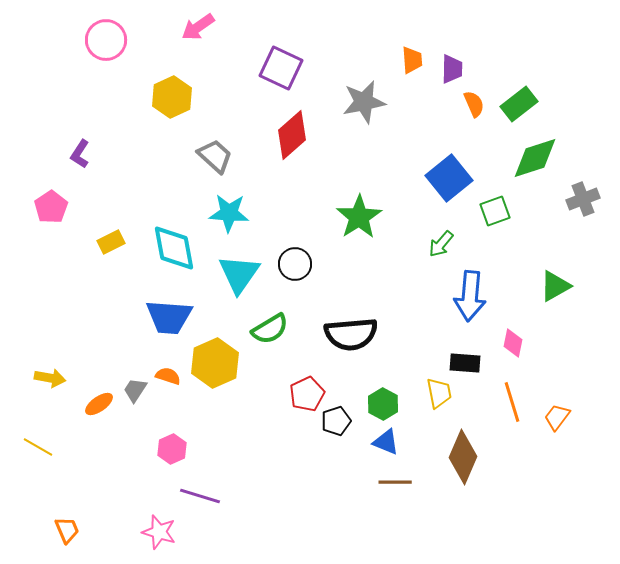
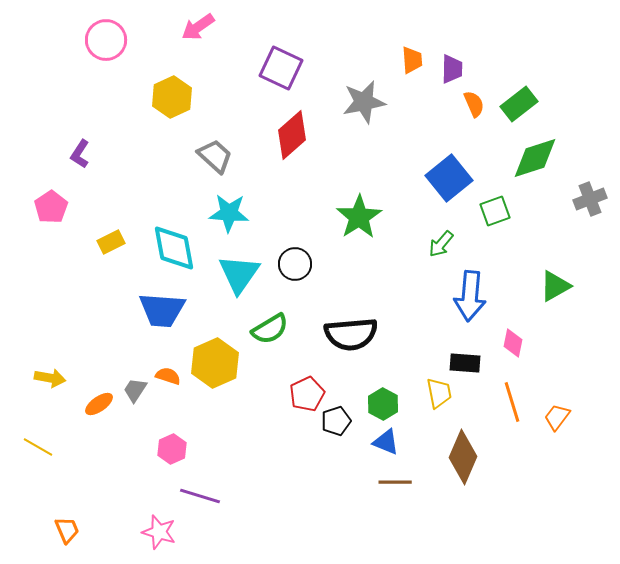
gray cross at (583, 199): moved 7 px right
blue trapezoid at (169, 317): moved 7 px left, 7 px up
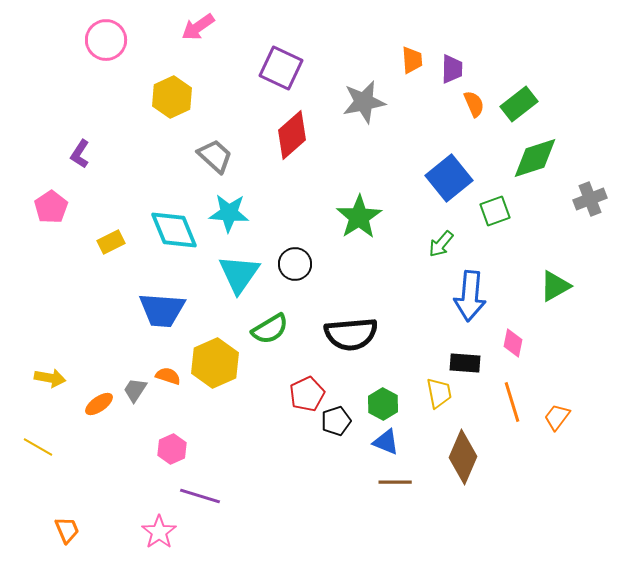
cyan diamond at (174, 248): moved 18 px up; rotated 12 degrees counterclockwise
pink star at (159, 532): rotated 20 degrees clockwise
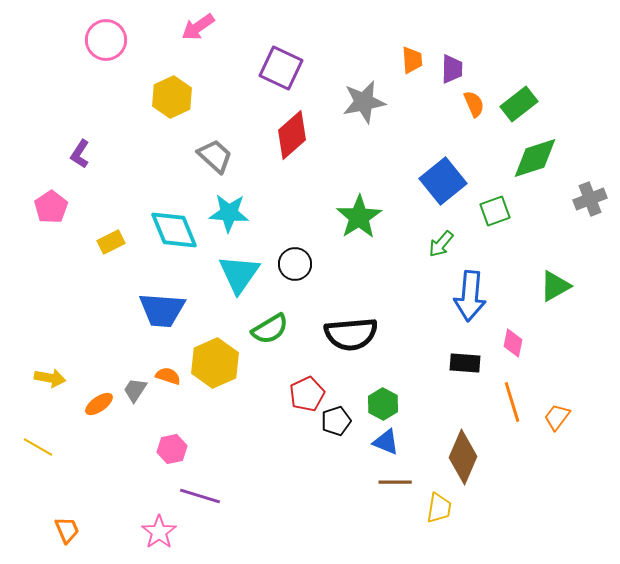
blue square at (449, 178): moved 6 px left, 3 px down
yellow trapezoid at (439, 393): moved 115 px down; rotated 20 degrees clockwise
pink hexagon at (172, 449): rotated 12 degrees clockwise
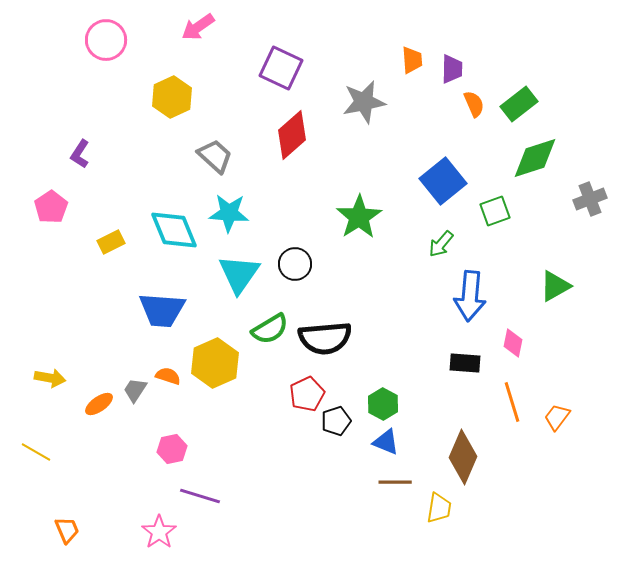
black semicircle at (351, 334): moved 26 px left, 4 px down
yellow line at (38, 447): moved 2 px left, 5 px down
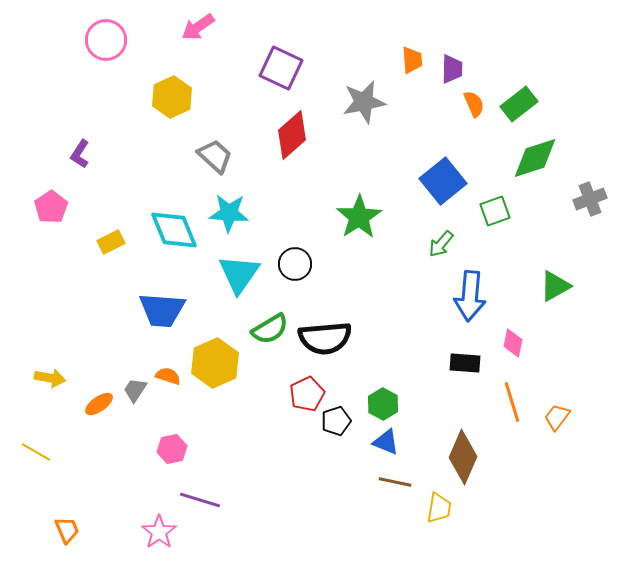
brown line at (395, 482): rotated 12 degrees clockwise
purple line at (200, 496): moved 4 px down
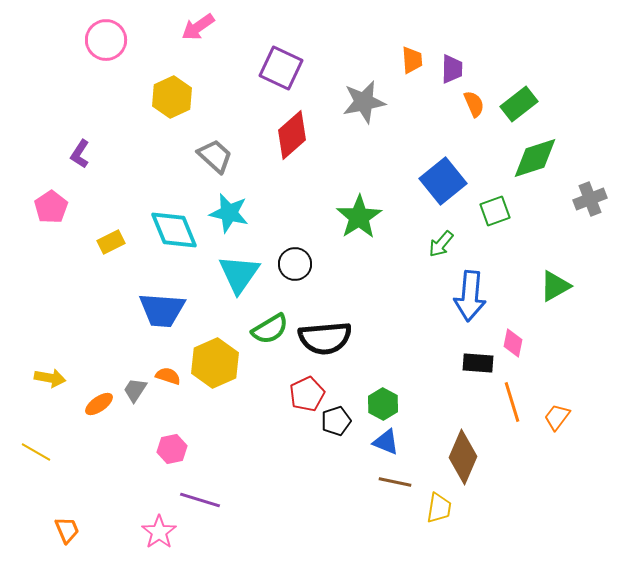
cyan star at (229, 213): rotated 9 degrees clockwise
black rectangle at (465, 363): moved 13 px right
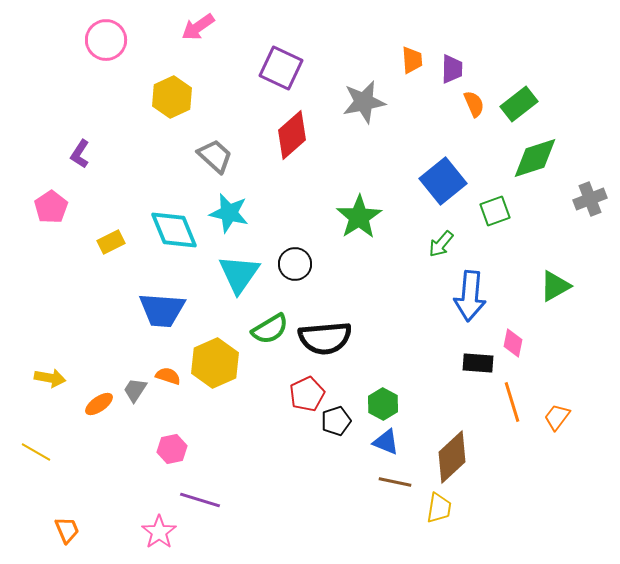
brown diamond at (463, 457): moved 11 px left; rotated 24 degrees clockwise
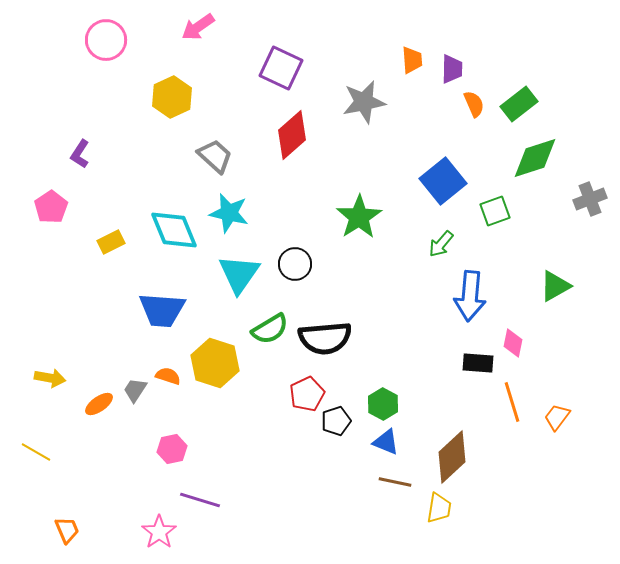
yellow hexagon at (215, 363): rotated 18 degrees counterclockwise
